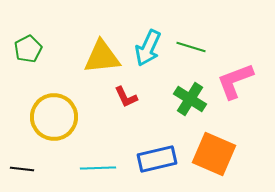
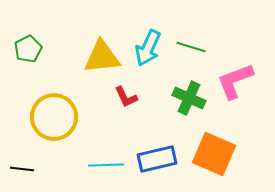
green cross: moved 1 px left, 1 px up; rotated 8 degrees counterclockwise
cyan line: moved 8 px right, 3 px up
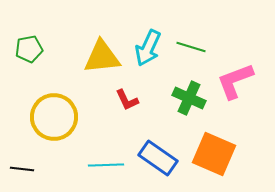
green pentagon: moved 1 px right; rotated 16 degrees clockwise
red L-shape: moved 1 px right, 3 px down
blue rectangle: moved 1 px right, 1 px up; rotated 48 degrees clockwise
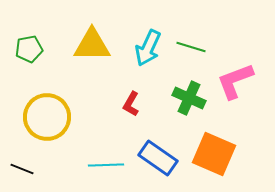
yellow triangle: moved 10 px left, 12 px up; rotated 6 degrees clockwise
red L-shape: moved 4 px right, 4 px down; rotated 55 degrees clockwise
yellow circle: moved 7 px left
black line: rotated 15 degrees clockwise
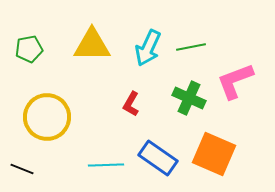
green line: rotated 28 degrees counterclockwise
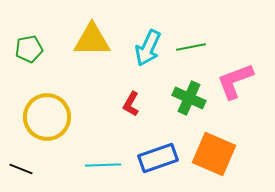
yellow triangle: moved 5 px up
blue rectangle: rotated 54 degrees counterclockwise
cyan line: moved 3 px left
black line: moved 1 px left
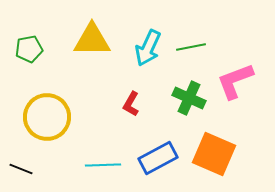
blue rectangle: rotated 9 degrees counterclockwise
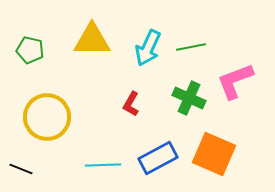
green pentagon: moved 1 px right, 1 px down; rotated 24 degrees clockwise
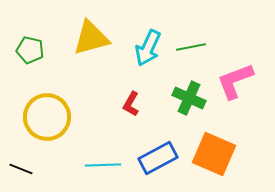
yellow triangle: moved 1 px left, 2 px up; rotated 15 degrees counterclockwise
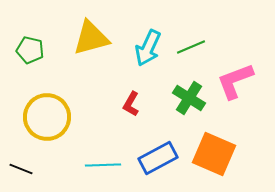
green line: rotated 12 degrees counterclockwise
green cross: rotated 8 degrees clockwise
